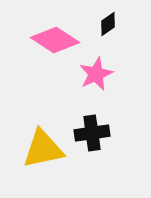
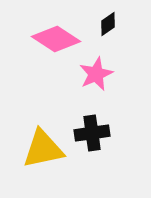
pink diamond: moved 1 px right, 1 px up
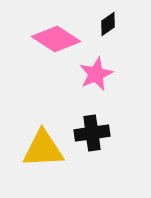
yellow triangle: rotated 9 degrees clockwise
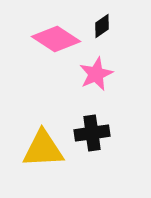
black diamond: moved 6 px left, 2 px down
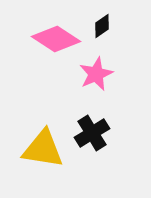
black cross: rotated 24 degrees counterclockwise
yellow triangle: rotated 12 degrees clockwise
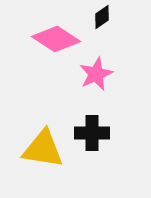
black diamond: moved 9 px up
black cross: rotated 32 degrees clockwise
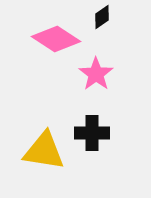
pink star: rotated 12 degrees counterclockwise
yellow triangle: moved 1 px right, 2 px down
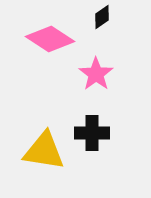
pink diamond: moved 6 px left
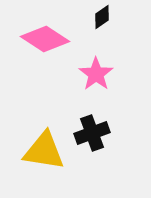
pink diamond: moved 5 px left
black cross: rotated 20 degrees counterclockwise
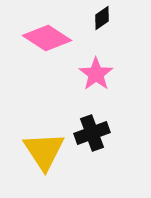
black diamond: moved 1 px down
pink diamond: moved 2 px right, 1 px up
yellow triangle: rotated 48 degrees clockwise
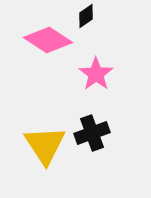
black diamond: moved 16 px left, 2 px up
pink diamond: moved 1 px right, 2 px down
yellow triangle: moved 1 px right, 6 px up
